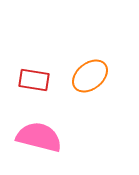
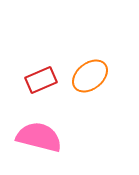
red rectangle: moved 7 px right; rotated 32 degrees counterclockwise
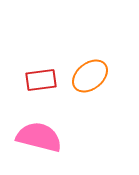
red rectangle: rotated 16 degrees clockwise
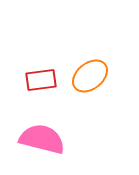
pink semicircle: moved 3 px right, 2 px down
